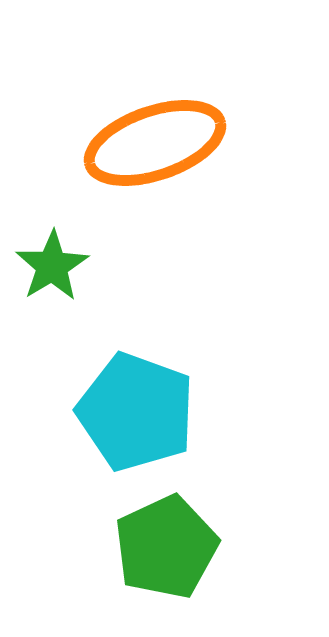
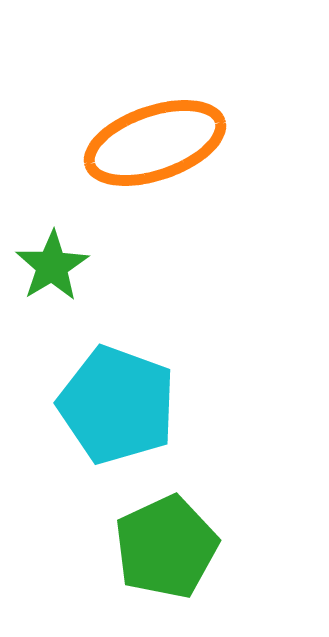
cyan pentagon: moved 19 px left, 7 px up
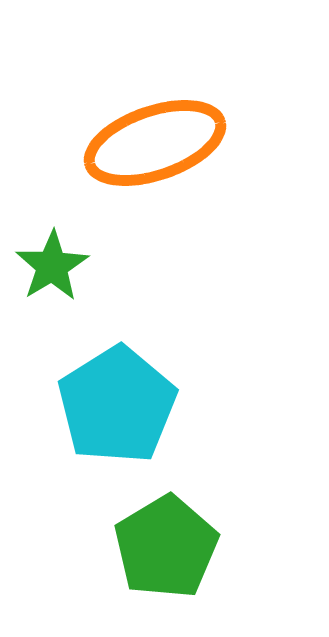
cyan pentagon: rotated 20 degrees clockwise
green pentagon: rotated 6 degrees counterclockwise
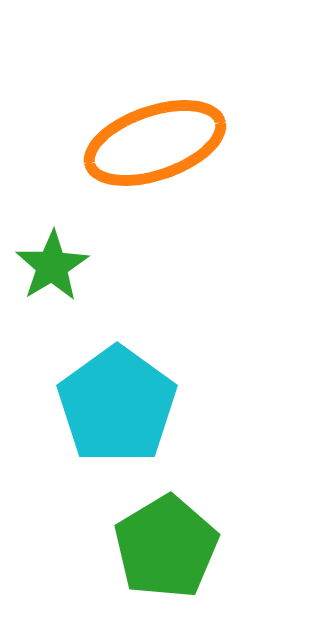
cyan pentagon: rotated 4 degrees counterclockwise
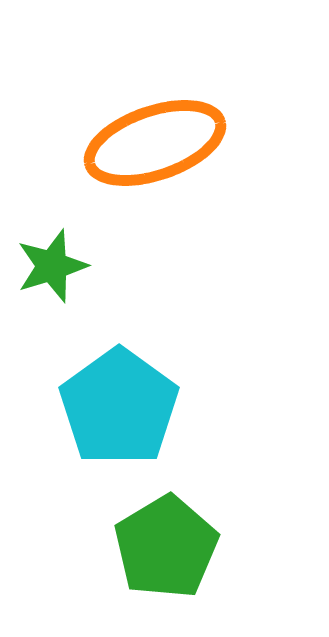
green star: rotated 14 degrees clockwise
cyan pentagon: moved 2 px right, 2 px down
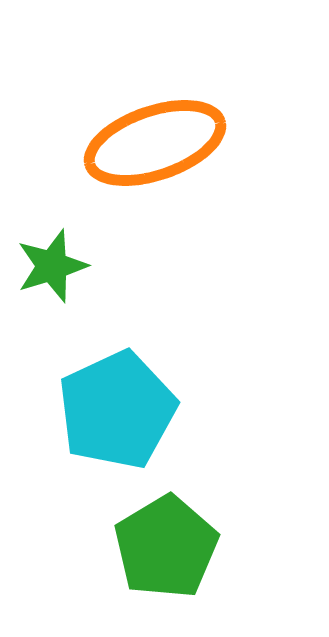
cyan pentagon: moved 2 px left, 3 px down; rotated 11 degrees clockwise
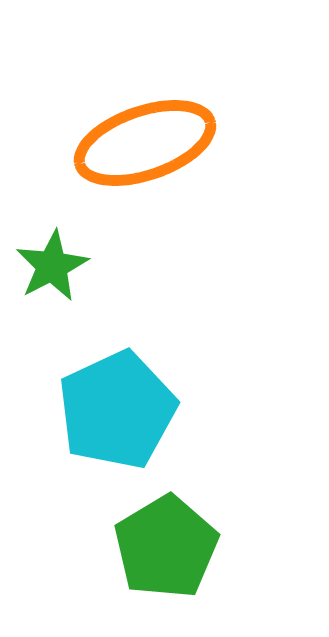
orange ellipse: moved 10 px left
green star: rotated 10 degrees counterclockwise
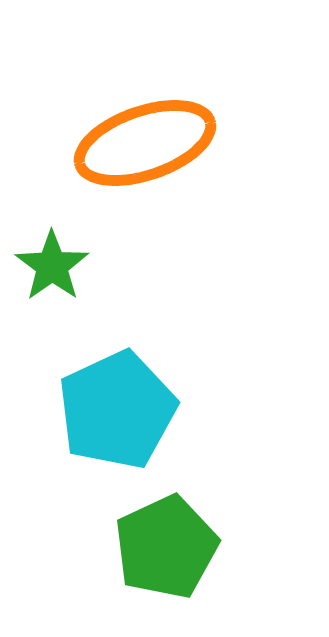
green star: rotated 8 degrees counterclockwise
green pentagon: rotated 6 degrees clockwise
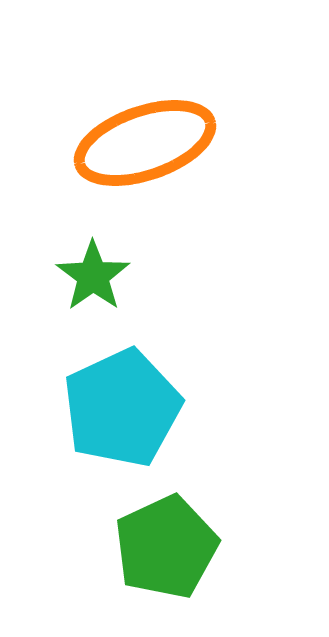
green star: moved 41 px right, 10 px down
cyan pentagon: moved 5 px right, 2 px up
